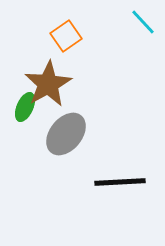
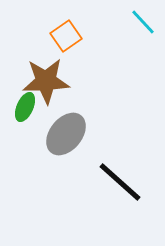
brown star: moved 2 px left, 3 px up; rotated 27 degrees clockwise
black line: rotated 45 degrees clockwise
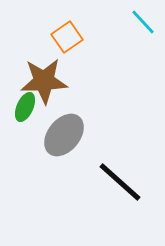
orange square: moved 1 px right, 1 px down
brown star: moved 2 px left
gray ellipse: moved 2 px left, 1 px down
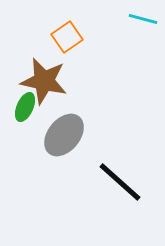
cyan line: moved 3 px up; rotated 32 degrees counterclockwise
brown star: rotated 15 degrees clockwise
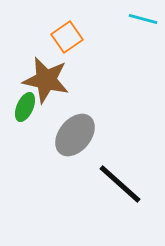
brown star: moved 2 px right, 1 px up
gray ellipse: moved 11 px right
black line: moved 2 px down
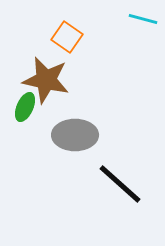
orange square: rotated 20 degrees counterclockwise
gray ellipse: rotated 51 degrees clockwise
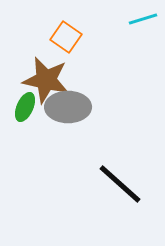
cyan line: rotated 32 degrees counterclockwise
orange square: moved 1 px left
gray ellipse: moved 7 px left, 28 px up
